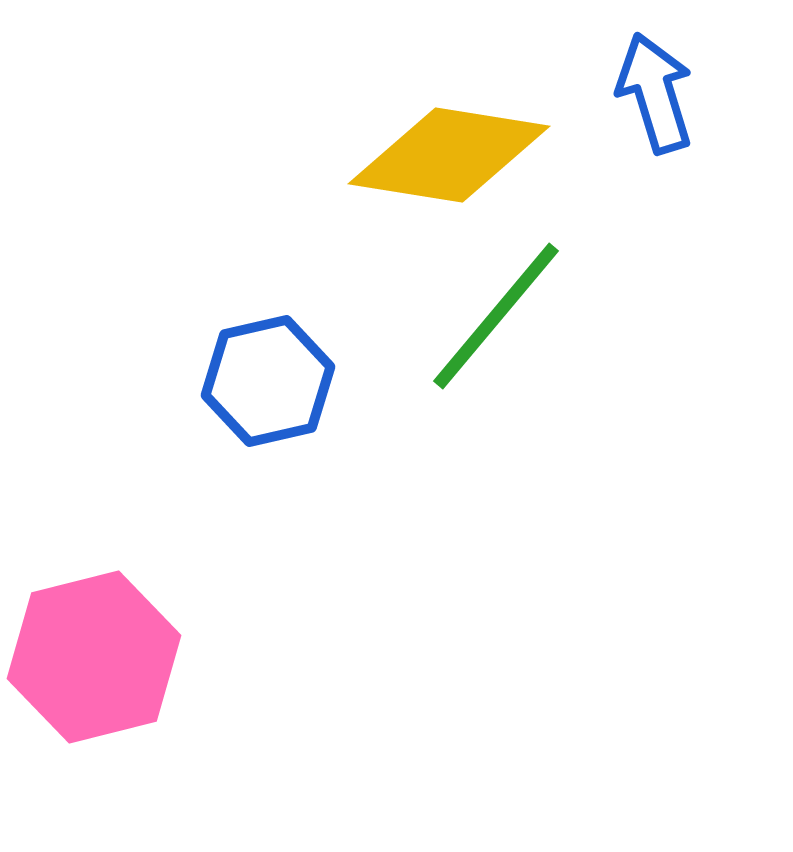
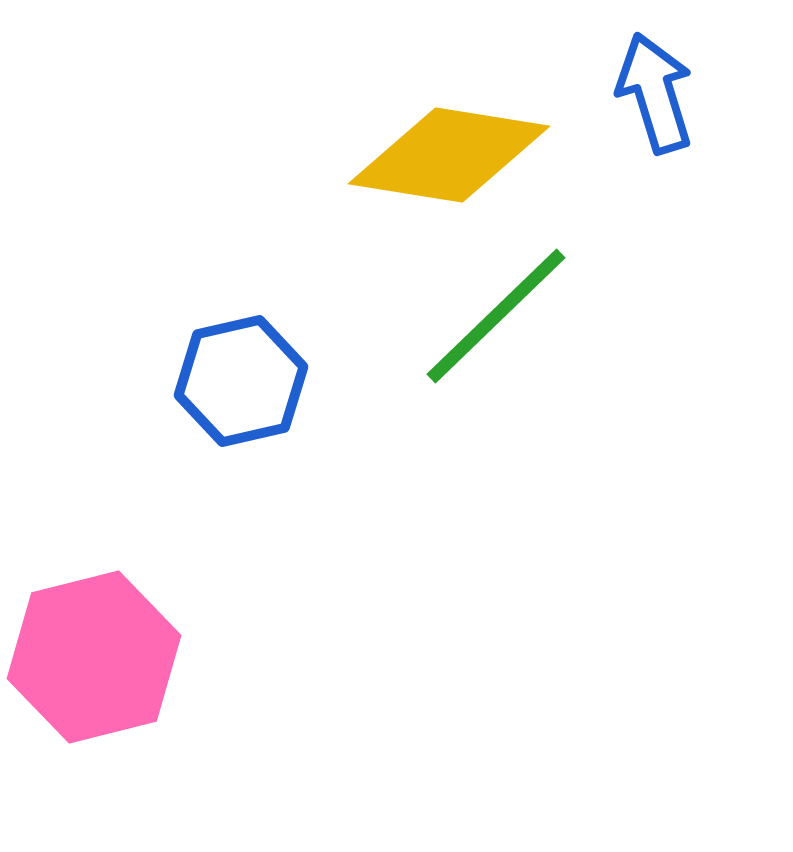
green line: rotated 6 degrees clockwise
blue hexagon: moved 27 px left
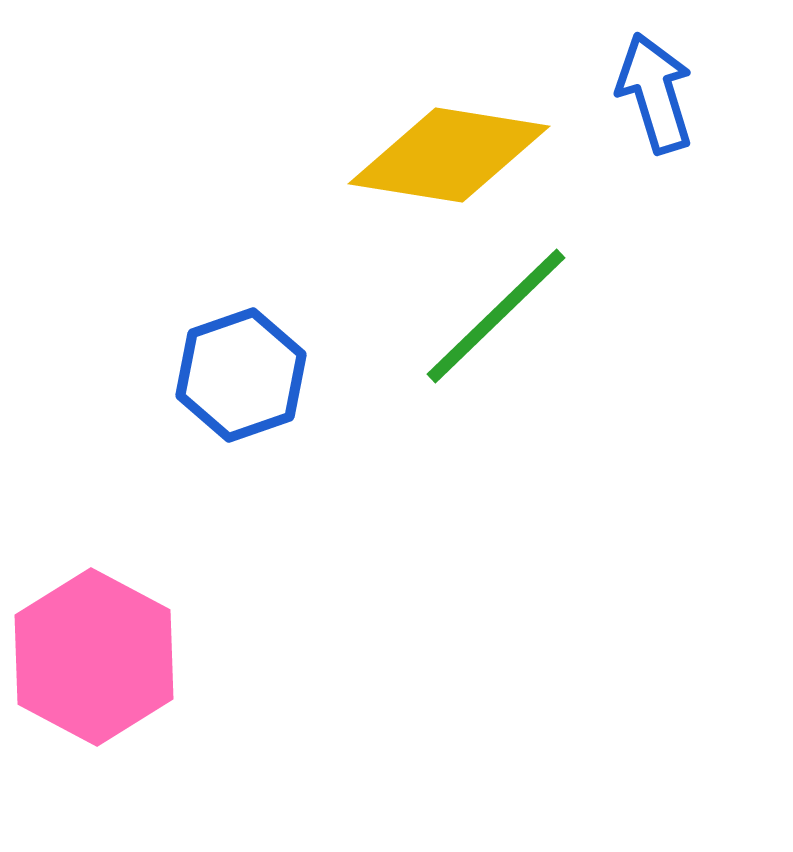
blue hexagon: moved 6 px up; rotated 6 degrees counterclockwise
pink hexagon: rotated 18 degrees counterclockwise
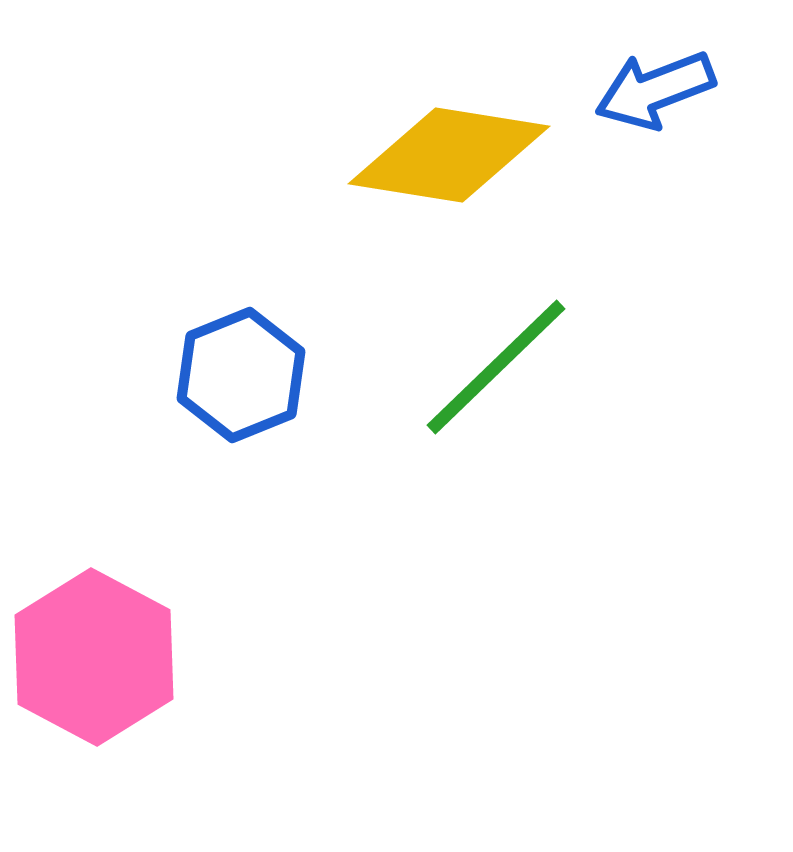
blue arrow: moved 3 px up; rotated 94 degrees counterclockwise
green line: moved 51 px down
blue hexagon: rotated 3 degrees counterclockwise
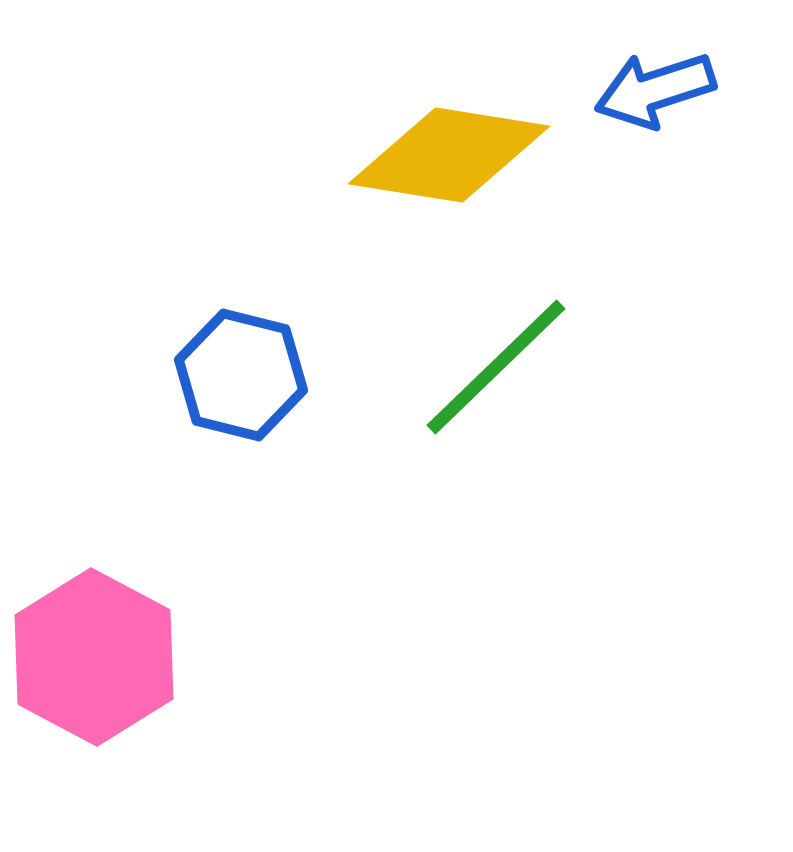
blue arrow: rotated 3 degrees clockwise
blue hexagon: rotated 24 degrees counterclockwise
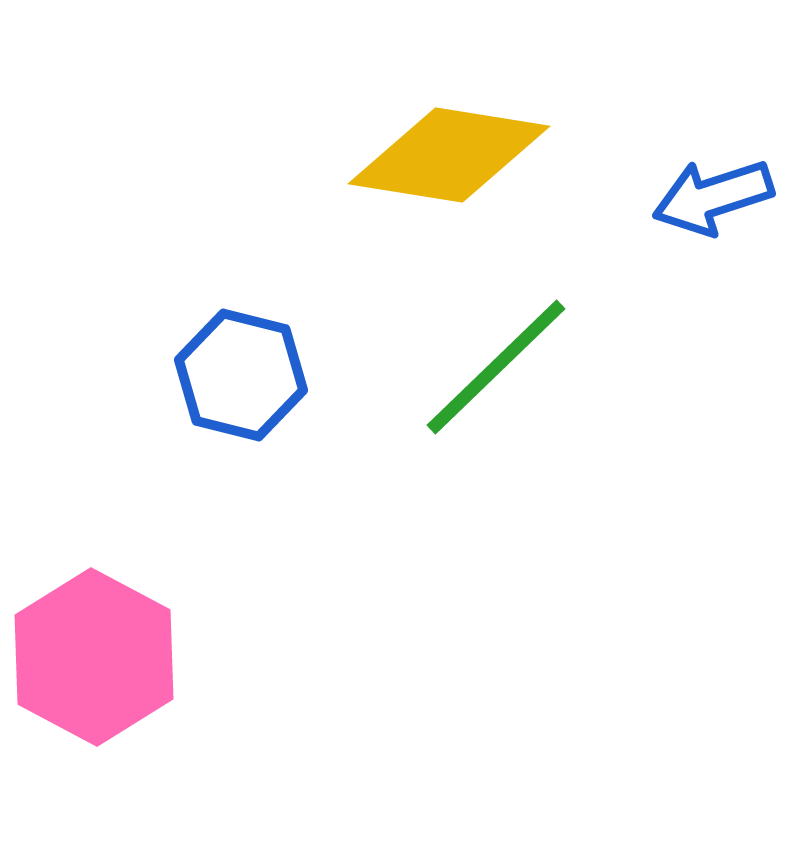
blue arrow: moved 58 px right, 107 px down
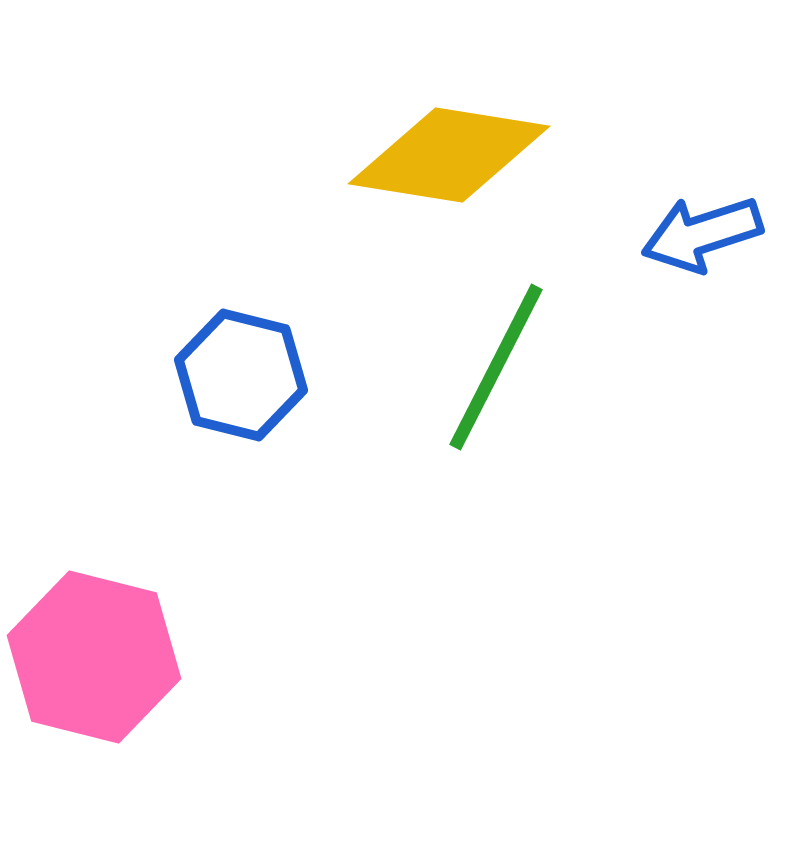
blue arrow: moved 11 px left, 37 px down
green line: rotated 19 degrees counterclockwise
pink hexagon: rotated 14 degrees counterclockwise
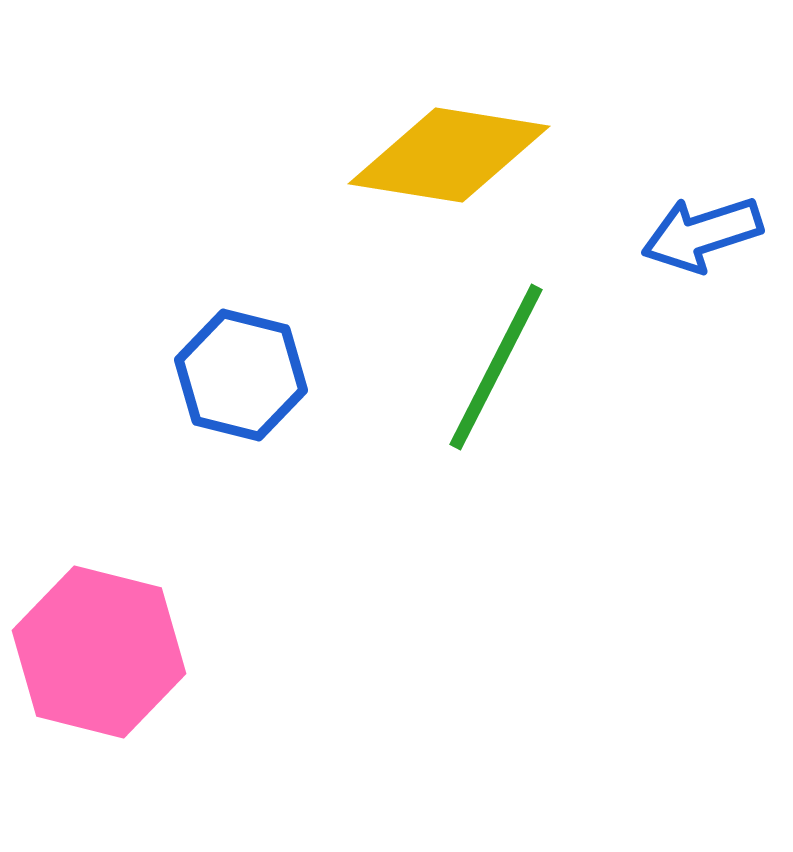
pink hexagon: moved 5 px right, 5 px up
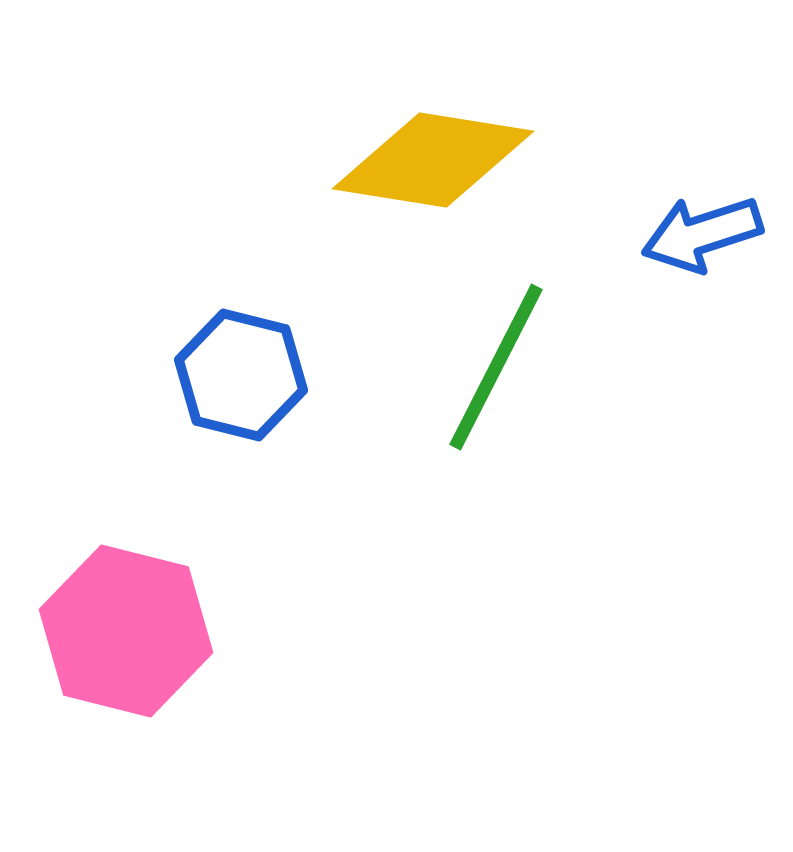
yellow diamond: moved 16 px left, 5 px down
pink hexagon: moved 27 px right, 21 px up
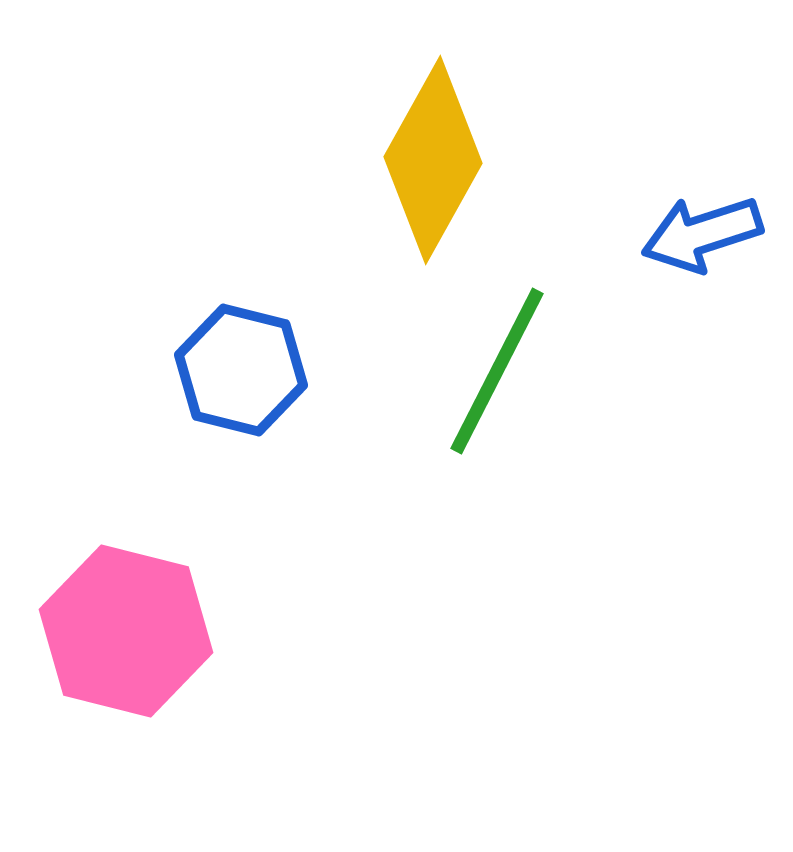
yellow diamond: rotated 70 degrees counterclockwise
green line: moved 1 px right, 4 px down
blue hexagon: moved 5 px up
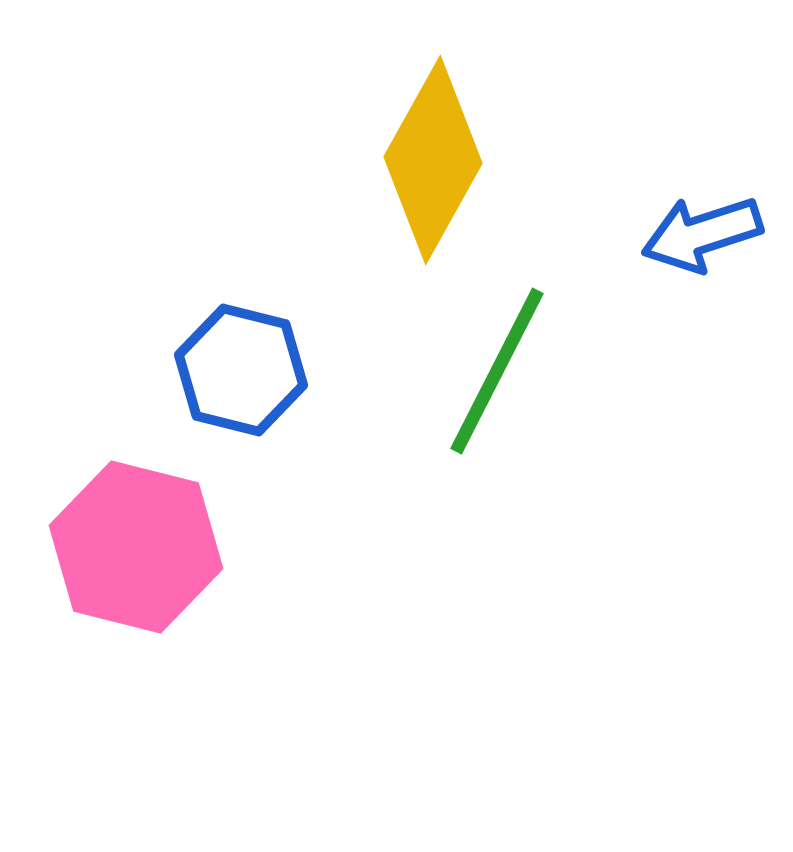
pink hexagon: moved 10 px right, 84 px up
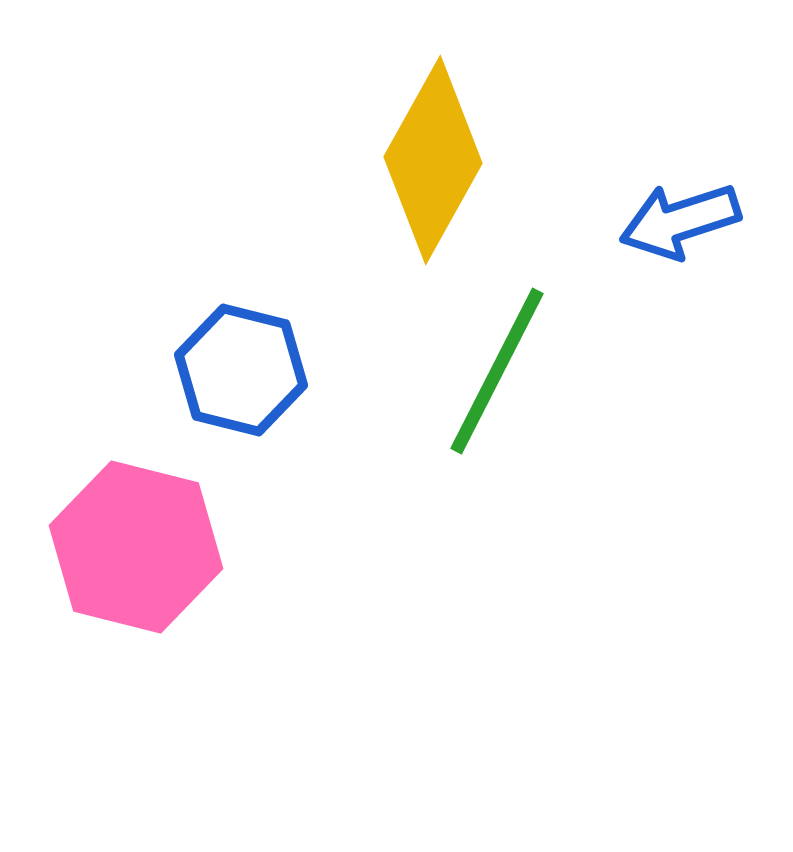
blue arrow: moved 22 px left, 13 px up
